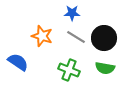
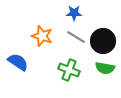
blue star: moved 2 px right
black circle: moved 1 px left, 3 px down
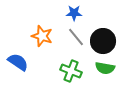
gray line: rotated 18 degrees clockwise
green cross: moved 2 px right, 1 px down
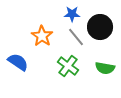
blue star: moved 2 px left, 1 px down
orange star: rotated 15 degrees clockwise
black circle: moved 3 px left, 14 px up
green cross: moved 3 px left, 5 px up; rotated 15 degrees clockwise
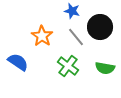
blue star: moved 3 px up; rotated 14 degrees clockwise
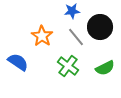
blue star: rotated 21 degrees counterclockwise
green semicircle: rotated 36 degrees counterclockwise
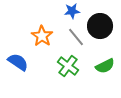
black circle: moved 1 px up
green semicircle: moved 2 px up
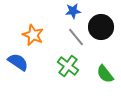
blue star: moved 1 px right
black circle: moved 1 px right, 1 px down
orange star: moved 9 px left, 1 px up; rotated 10 degrees counterclockwise
green semicircle: moved 8 px down; rotated 78 degrees clockwise
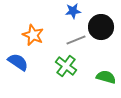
gray line: moved 3 px down; rotated 72 degrees counterclockwise
green cross: moved 2 px left
green semicircle: moved 1 px right, 3 px down; rotated 144 degrees clockwise
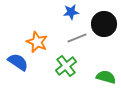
blue star: moved 2 px left, 1 px down
black circle: moved 3 px right, 3 px up
orange star: moved 4 px right, 7 px down
gray line: moved 1 px right, 2 px up
green cross: rotated 15 degrees clockwise
